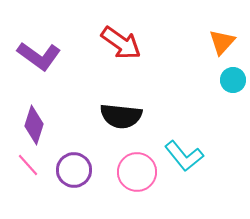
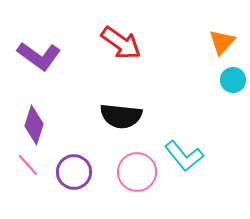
purple circle: moved 2 px down
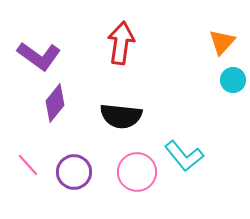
red arrow: rotated 117 degrees counterclockwise
purple diamond: moved 21 px right, 22 px up; rotated 21 degrees clockwise
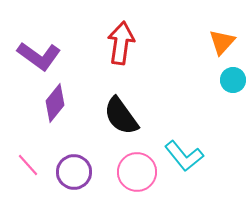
black semicircle: rotated 48 degrees clockwise
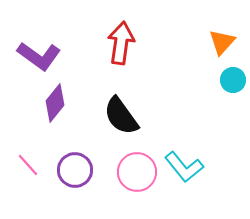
cyan L-shape: moved 11 px down
purple circle: moved 1 px right, 2 px up
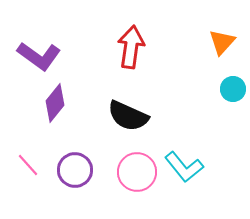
red arrow: moved 10 px right, 4 px down
cyan circle: moved 9 px down
black semicircle: moved 7 px right; rotated 30 degrees counterclockwise
